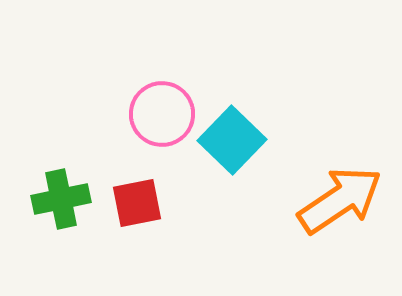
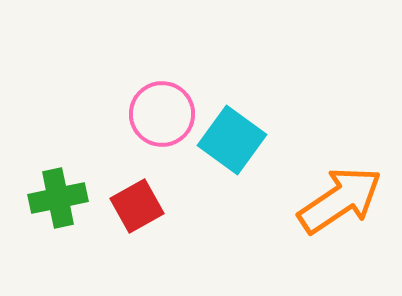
cyan square: rotated 8 degrees counterclockwise
green cross: moved 3 px left, 1 px up
red square: moved 3 px down; rotated 18 degrees counterclockwise
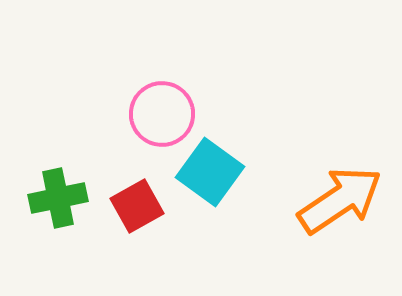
cyan square: moved 22 px left, 32 px down
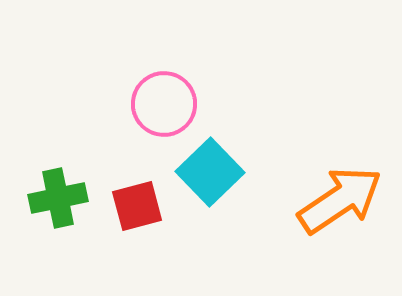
pink circle: moved 2 px right, 10 px up
cyan square: rotated 10 degrees clockwise
red square: rotated 14 degrees clockwise
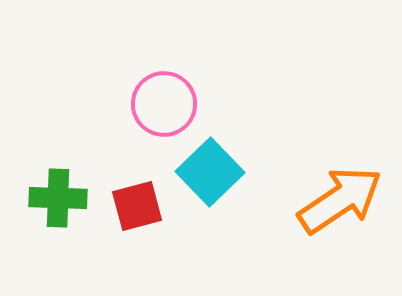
green cross: rotated 14 degrees clockwise
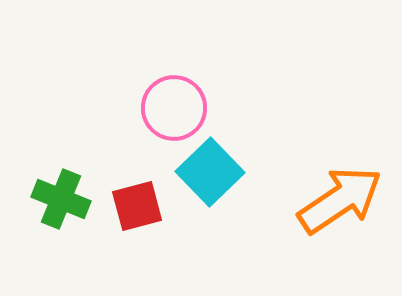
pink circle: moved 10 px right, 4 px down
green cross: moved 3 px right, 1 px down; rotated 20 degrees clockwise
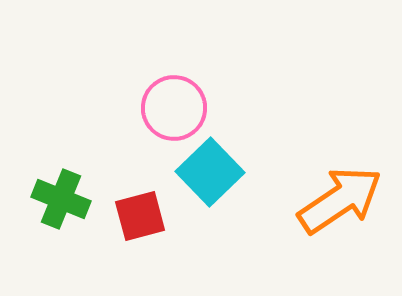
red square: moved 3 px right, 10 px down
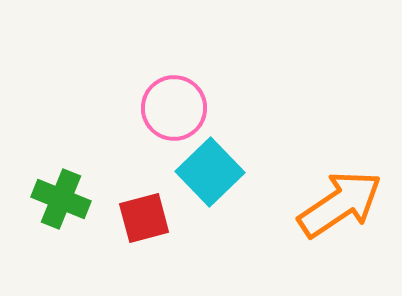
orange arrow: moved 4 px down
red square: moved 4 px right, 2 px down
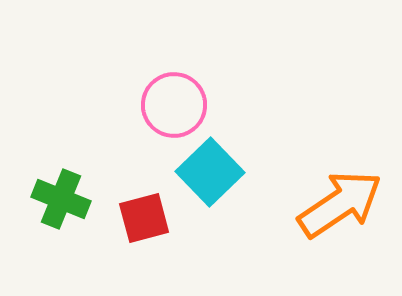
pink circle: moved 3 px up
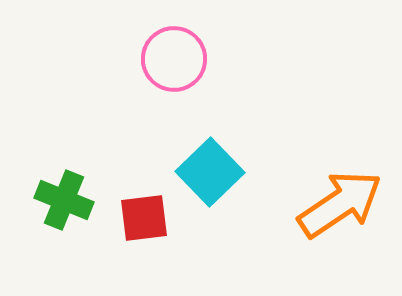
pink circle: moved 46 px up
green cross: moved 3 px right, 1 px down
red square: rotated 8 degrees clockwise
